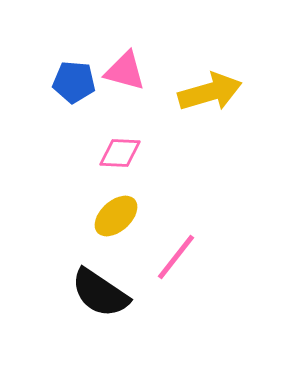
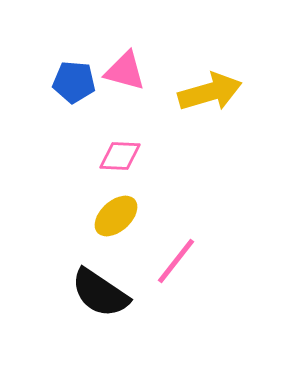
pink diamond: moved 3 px down
pink line: moved 4 px down
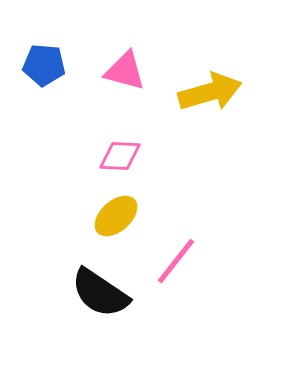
blue pentagon: moved 30 px left, 17 px up
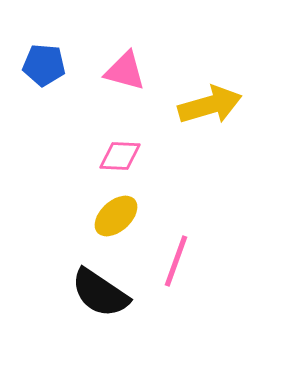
yellow arrow: moved 13 px down
pink line: rotated 18 degrees counterclockwise
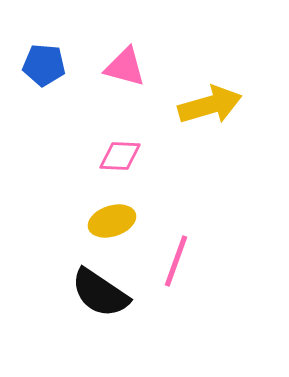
pink triangle: moved 4 px up
yellow ellipse: moved 4 px left, 5 px down; rotated 24 degrees clockwise
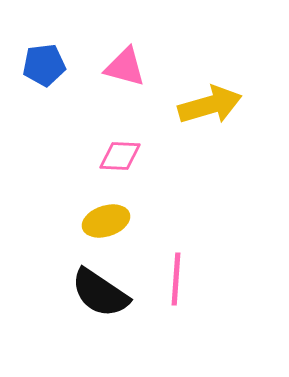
blue pentagon: rotated 12 degrees counterclockwise
yellow ellipse: moved 6 px left
pink line: moved 18 px down; rotated 16 degrees counterclockwise
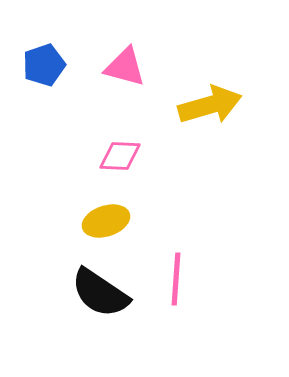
blue pentagon: rotated 12 degrees counterclockwise
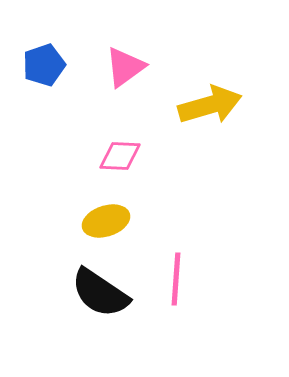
pink triangle: rotated 51 degrees counterclockwise
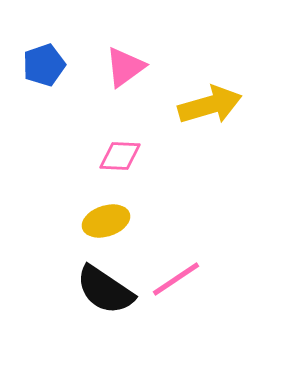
pink line: rotated 52 degrees clockwise
black semicircle: moved 5 px right, 3 px up
